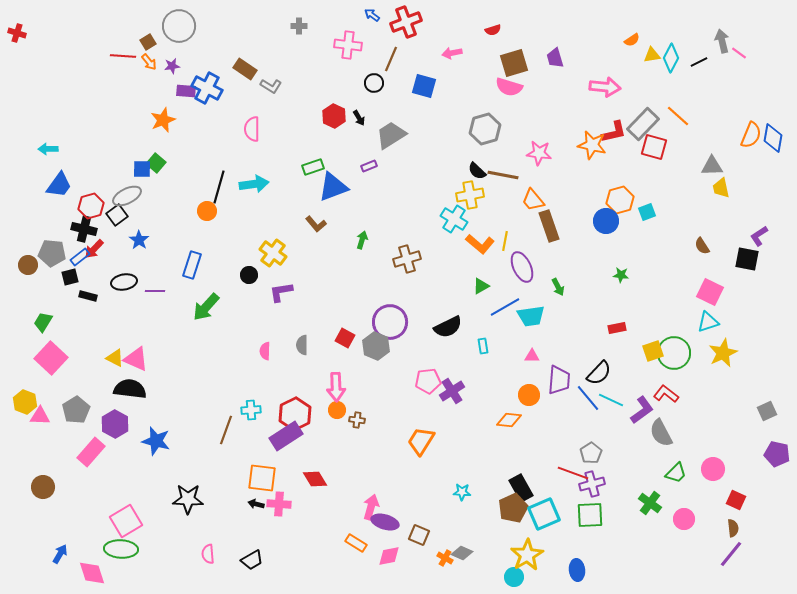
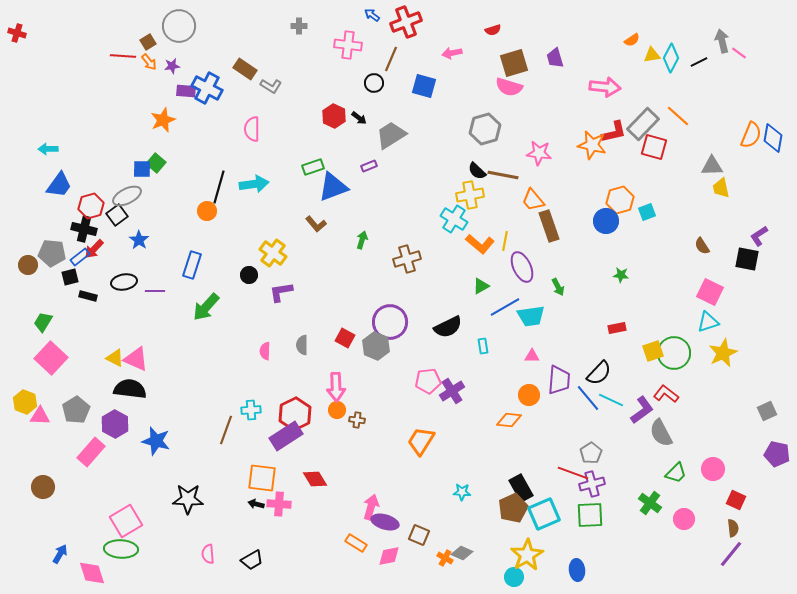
black arrow at (359, 118): rotated 21 degrees counterclockwise
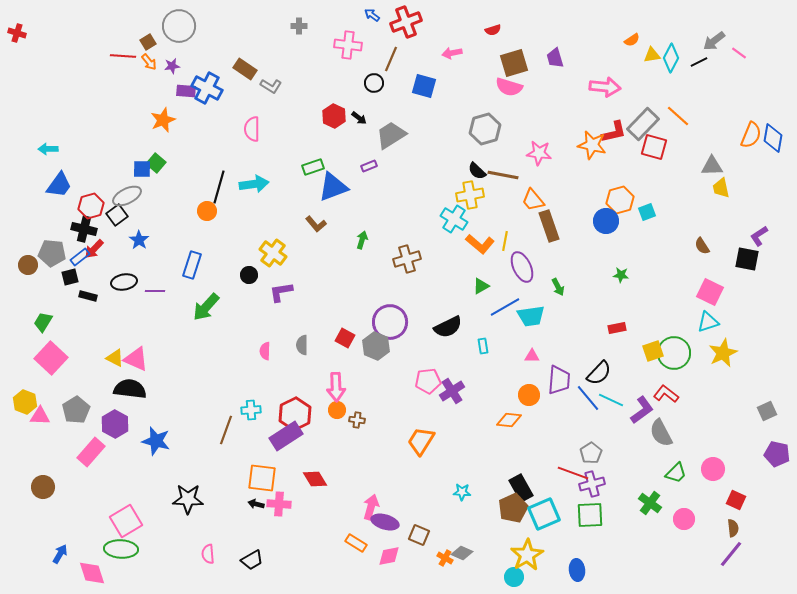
gray arrow at (722, 41): moved 8 px left; rotated 115 degrees counterclockwise
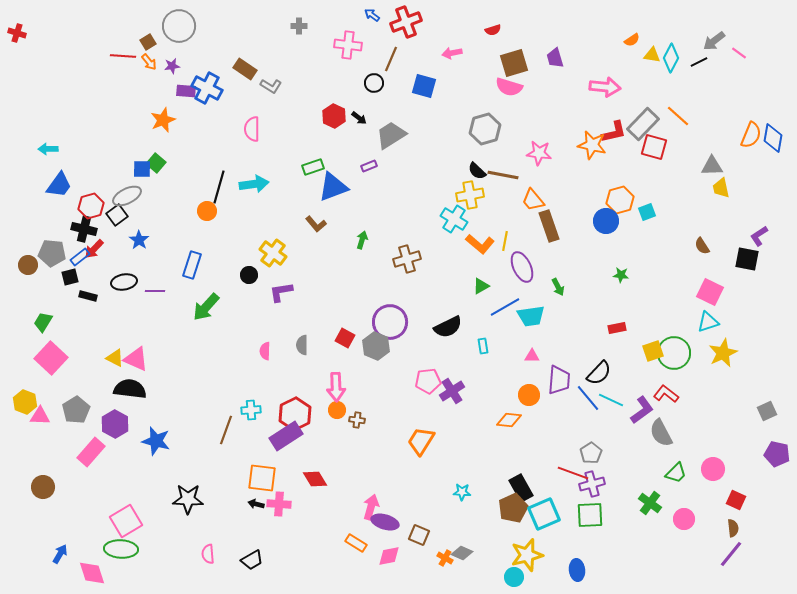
yellow triangle at (652, 55): rotated 18 degrees clockwise
yellow star at (527, 555): rotated 16 degrees clockwise
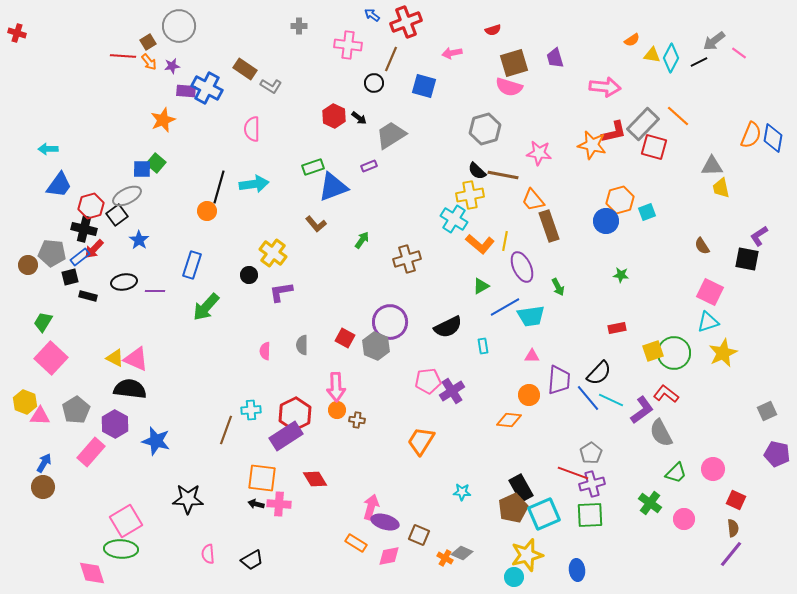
green arrow at (362, 240): rotated 18 degrees clockwise
blue arrow at (60, 554): moved 16 px left, 91 px up
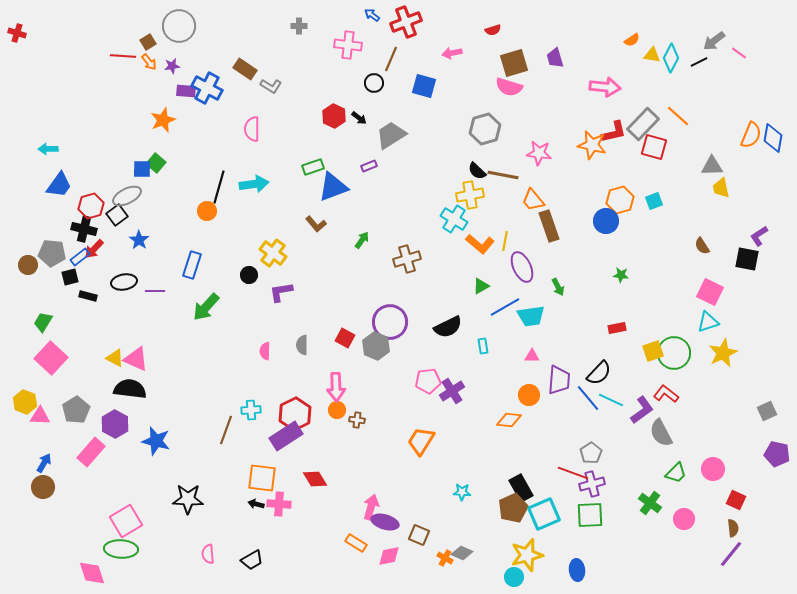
cyan square at (647, 212): moved 7 px right, 11 px up
